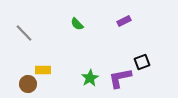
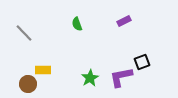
green semicircle: rotated 24 degrees clockwise
purple L-shape: moved 1 px right, 1 px up
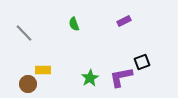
green semicircle: moved 3 px left
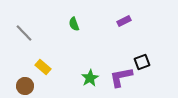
yellow rectangle: moved 3 px up; rotated 42 degrees clockwise
brown circle: moved 3 px left, 2 px down
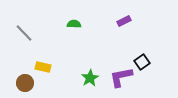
green semicircle: rotated 112 degrees clockwise
black square: rotated 14 degrees counterclockwise
yellow rectangle: rotated 28 degrees counterclockwise
brown circle: moved 3 px up
